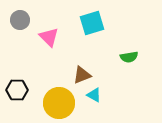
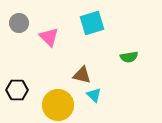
gray circle: moved 1 px left, 3 px down
brown triangle: rotated 36 degrees clockwise
cyan triangle: rotated 14 degrees clockwise
yellow circle: moved 1 px left, 2 px down
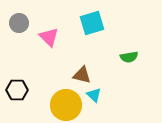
yellow circle: moved 8 px right
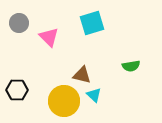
green semicircle: moved 2 px right, 9 px down
yellow circle: moved 2 px left, 4 px up
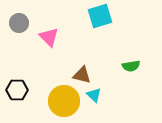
cyan square: moved 8 px right, 7 px up
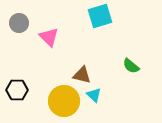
green semicircle: rotated 48 degrees clockwise
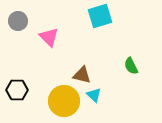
gray circle: moved 1 px left, 2 px up
green semicircle: rotated 24 degrees clockwise
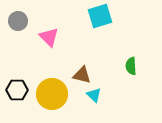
green semicircle: rotated 24 degrees clockwise
yellow circle: moved 12 px left, 7 px up
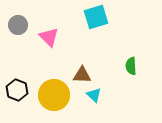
cyan square: moved 4 px left, 1 px down
gray circle: moved 4 px down
brown triangle: rotated 12 degrees counterclockwise
black hexagon: rotated 20 degrees clockwise
yellow circle: moved 2 px right, 1 px down
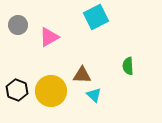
cyan square: rotated 10 degrees counterclockwise
pink triangle: rotated 45 degrees clockwise
green semicircle: moved 3 px left
yellow circle: moved 3 px left, 4 px up
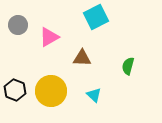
green semicircle: rotated 18 degrees clockwise
brown triangle: moved 17 px up
black hexagon: moved 2 px left
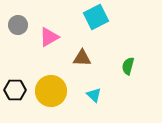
black hexagon: rotated 20 degrees counterclockwise
